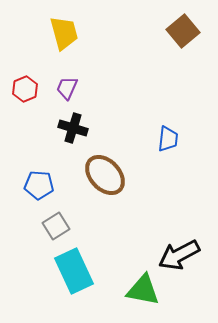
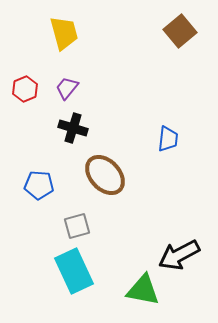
brown square: moved 3 px left
purple trapezoid: rotated 15 degrees clockwise
gray square: moved 21 px right; rotated 16 degrees clockwise
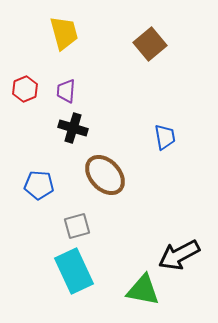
brown square: moved 30 px left, 13 px down
purple trapezoid: moved 1 px left, 3 px down; rotated 35 degrees counterclockwise
blue trapezoid: moved 3 px left, 2 px up; rotated 16 degrees counterclockwise
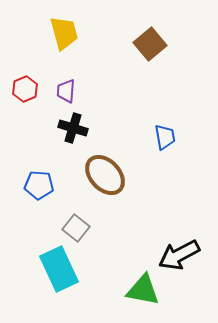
gray square: moved 1 px left, 2 px down; rotated 36 degrees counterclockwise
cyan rectangle: moved 15 px left, 2 px up
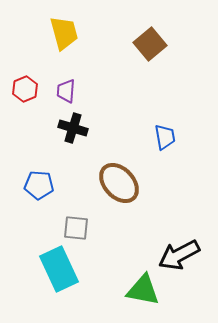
brown ellipse: moved 14 px right, 8 px down
gray square: rotated 32 degrees counterclockwise
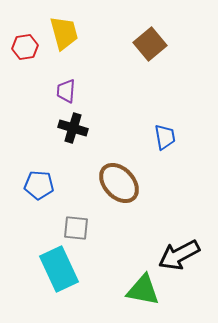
red hexagon: moved 42 px up; rotated 15 degrees clockwise
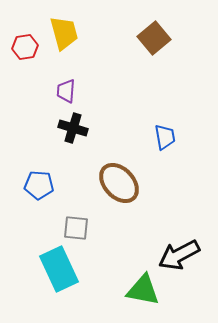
brown square: moved 4 px right, 6 px up
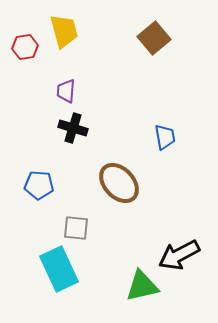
yellow trapezoid: moved 2 px up
green triangle: moved 1 px left, 4 px up; rotated 24 degrees counterclockwise
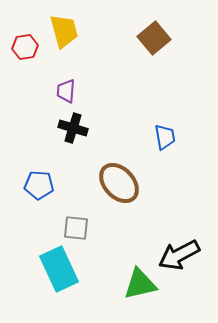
green triangle: moved 2 px left, 2 px up
